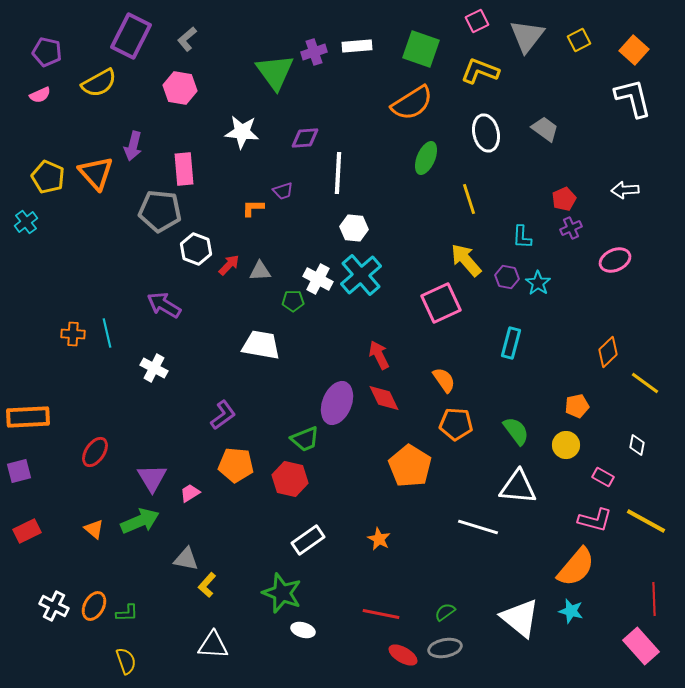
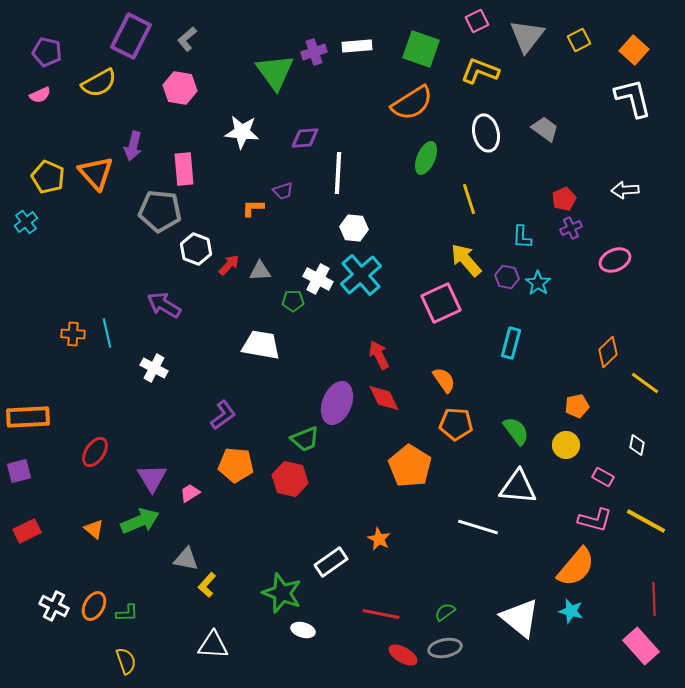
white rectangle at (308, 540): moved 23 px right, 22 px down
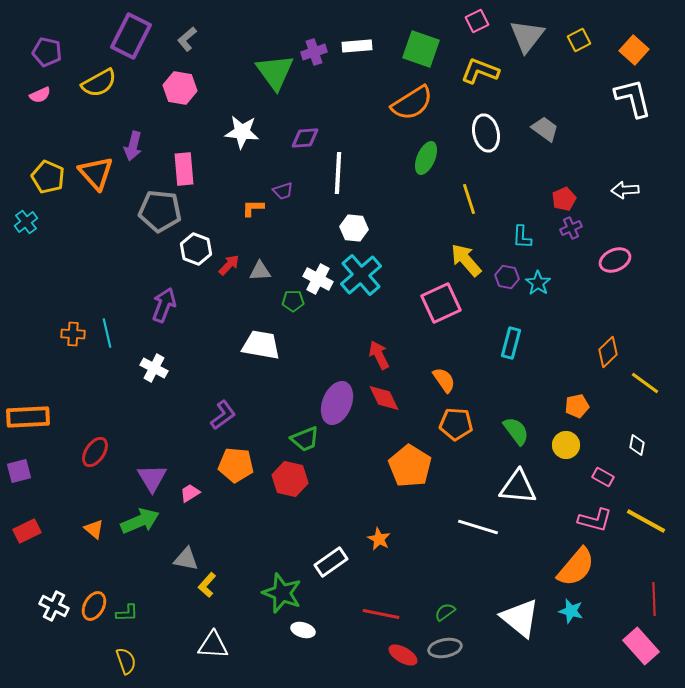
purple arrow at (164, 305): rotated 80 degrees clockwise
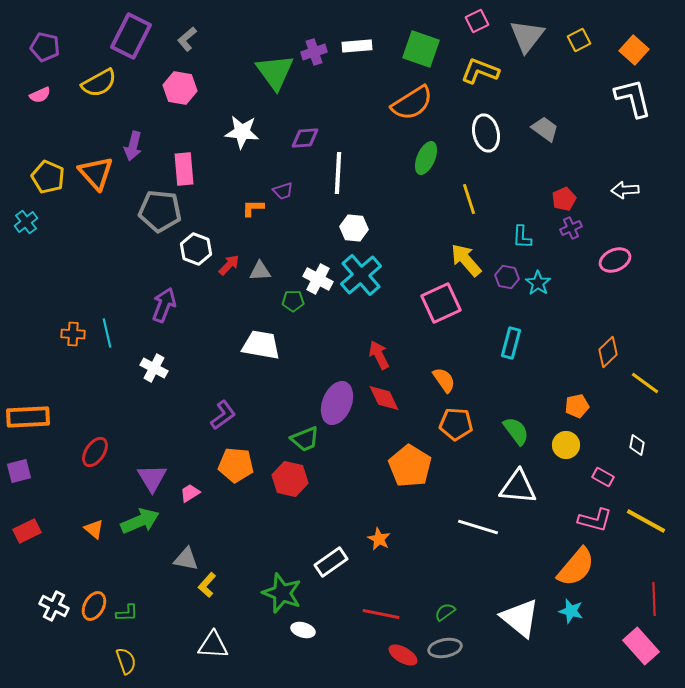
purple pentagon at (47, 52): moved 2 px left, 5 px up
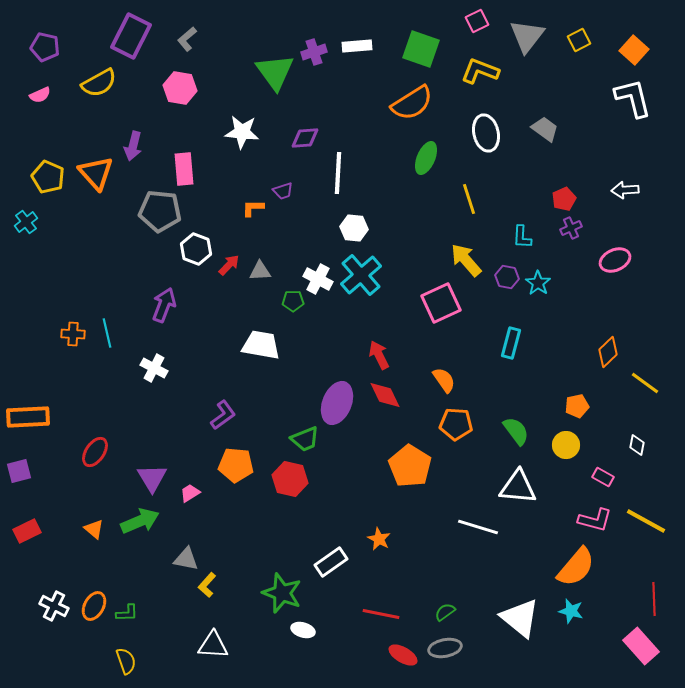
red diamond at (384, 398): moved 1 px right, 3 px up
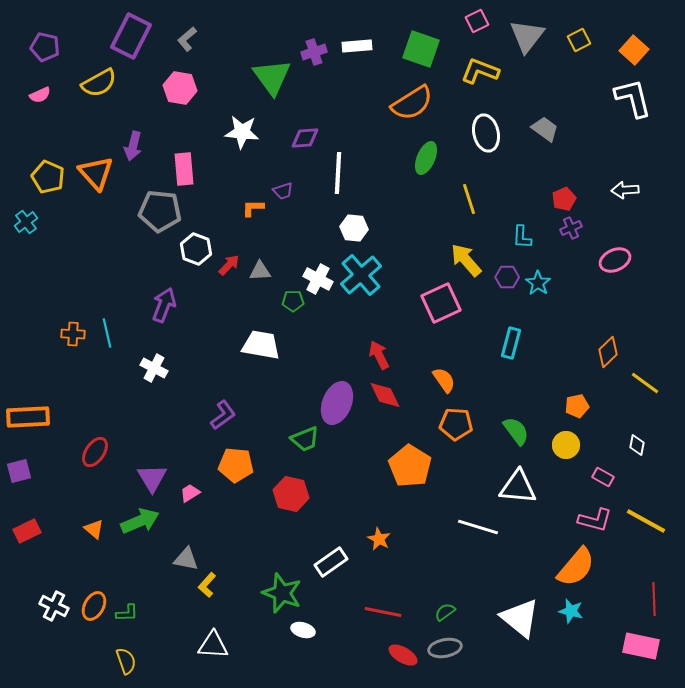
green triangle at (275, 72): moved 3 px left, 5 px down
purple hexagon at (507, 277): rotated 10 degrees counterclockwise
red hexagon at (290, 479): moved 1 px right, 15 px down
red line at (381, 614): moved 2 px right, 2 px up
pink rectangle at (641, 646): rotated 36 degrees counterclockwise
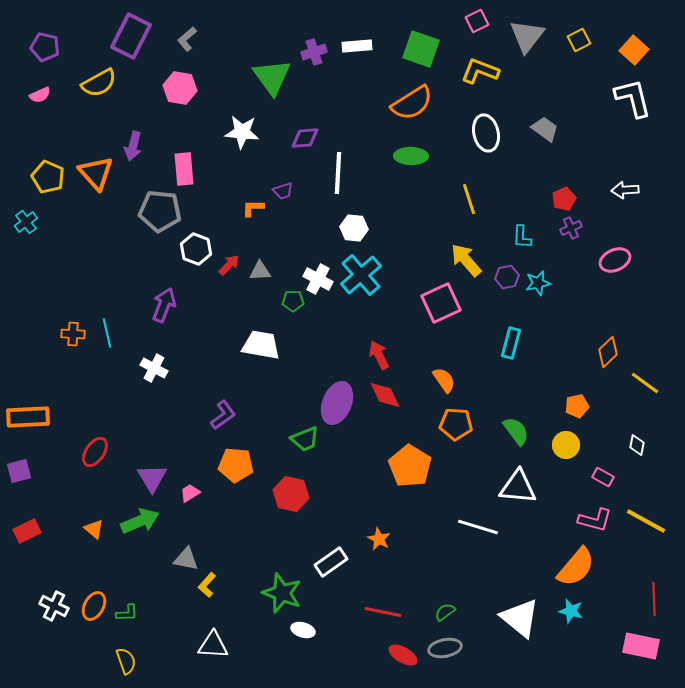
green ellipse at (426, 158): moved 15 px left, 2 px up; rotated 68 degrees clockwise
purple hexagon at (507, 277): rotated 10 degrees counterclockwise
cyan star at (538, 283): rotated 25 degrees clockwise
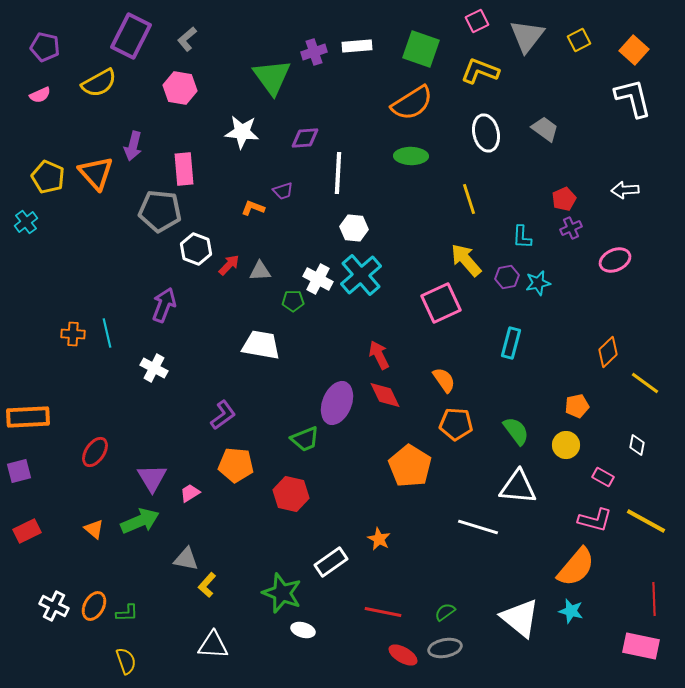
orange L-shape at (253, 208): rotated 20 degrees clockwise
